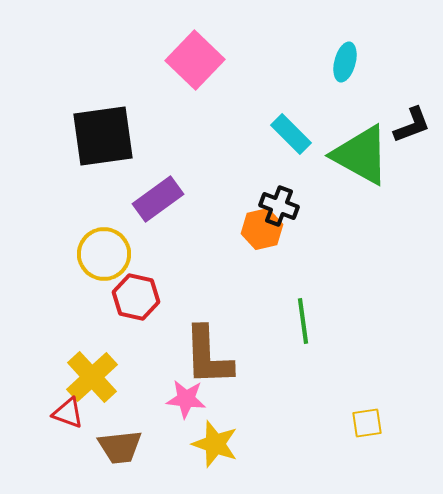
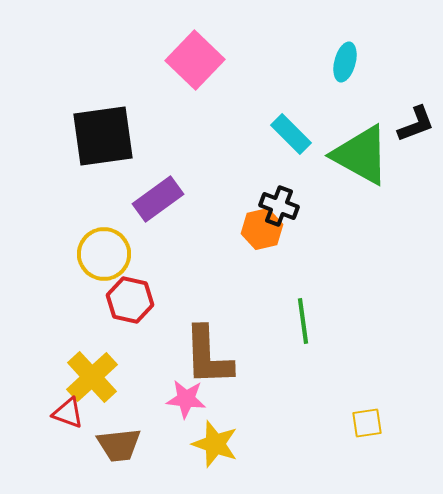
black L-shape: moved 4 px right, 1 px up
red hexagon: moved 6 px left, 3 px down
brown trapezoid: moved 1 px left, 2 px up
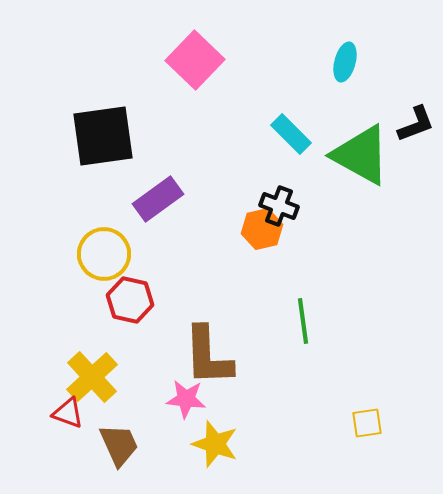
brown trapezoid: rotated 108 degrees counterclockwise
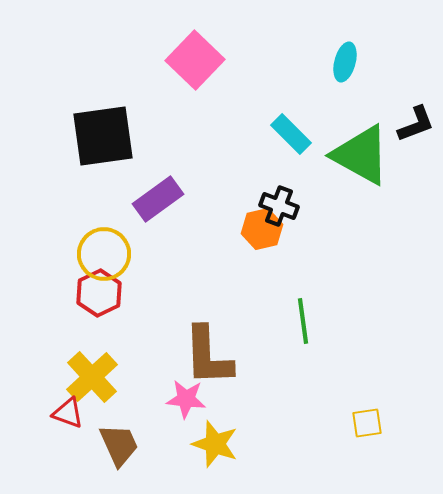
red hexagon: moved 31 px left, 7 px up; rotated 21 degrees clockwise
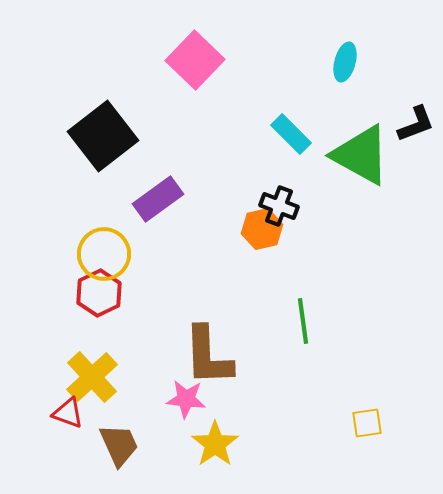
black square: rotated 30 degrees counterclockwise
yellow star: rotated 18 degrees clockwise
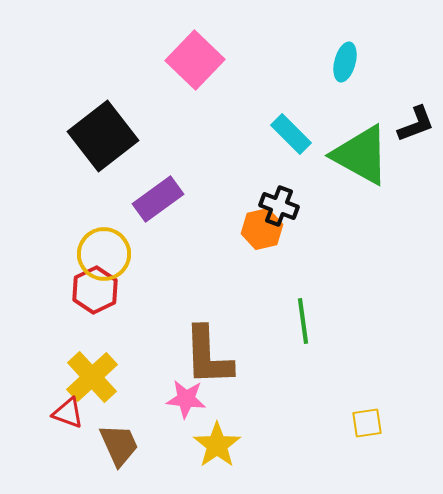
red hexagon: moved 4 px left, 3 px up
yellow star: moved 2 px right, 1 px down
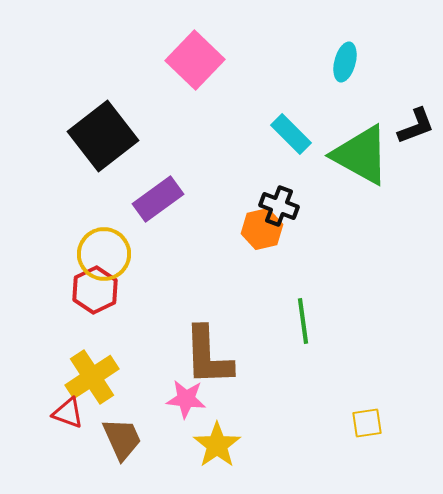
black L-shape: moved 2 px down
yellow cross: rotated 10 degrees clockwise
brown trapezoid: moved 3 px right, 6 px up
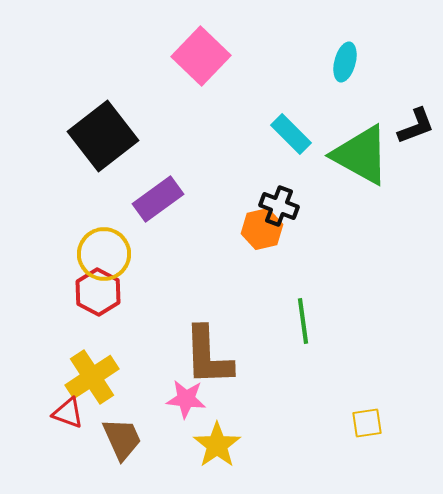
pink square: moved 6 px right, 4 px up
red hexagon: moved 3 px right, 2 px down; rotated 6 degrees counterclockwise
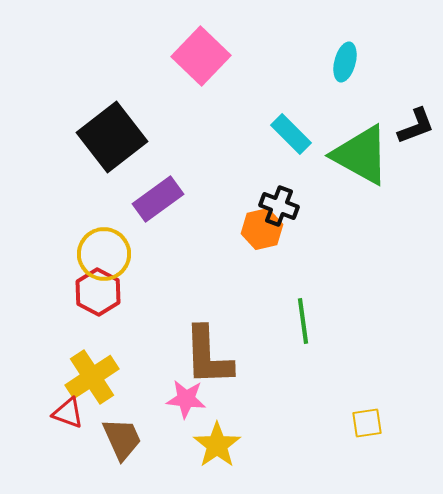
black square: moved 9 px right, 1 px down
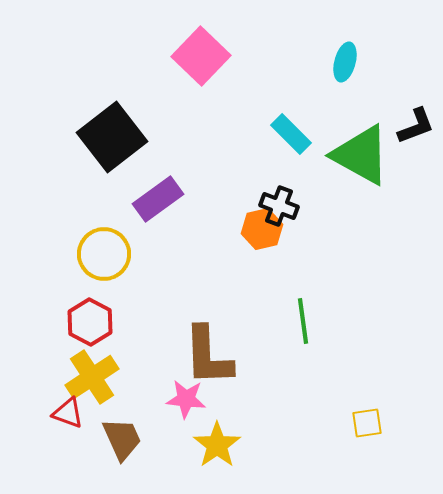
red hexagon: moved 8 px left, 30 px down
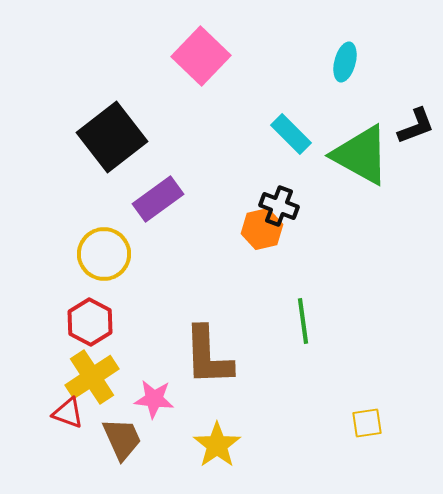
pink star: moved 32 px left
